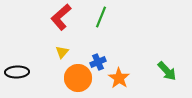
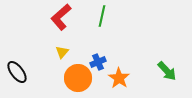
green line: moved 1 px right, 1 px up; rotated 10 degrees counterclockwise
black ellipse: rotated 55 degrees clockwise
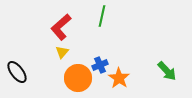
red L-shape: moved 10 px down
blue cross: moved 2 px right, 3 px down
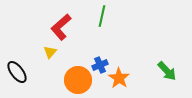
yellow triangle: moved 12 px left
orange circle: moved 2 px down
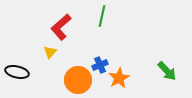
black ellipse: rotated 40 degrees counterclockwise
orange star: rotated 10 degrees clockwise
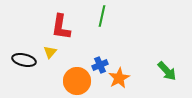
red L-shape: rotated 40 degrees counterclockwise
black ellipse: moved 7 px right, 12 px up
orange circle: moved 1 px left, 1 px down
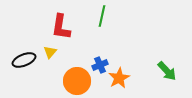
black ellipse: rotated 35 degrees counterclockwise
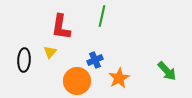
black ellipse: rotated 65 degrees counterclockwise
blue cross: moved 5 px left, 5 px up
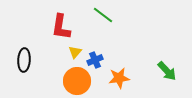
green line: moved 1 px right, 1 px up; rotated 65 degrees counterclockwise
yellow triangle: moved 25 px right
orange star: rotated 20 degrees clockwise
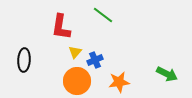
green arrow: moved 3 px down; rotated 20 degrees counterclockwise
orange star: moved 4 px down
